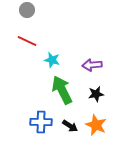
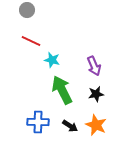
red line: moved 4 px right
purple arrow: moved 2 px right, 1 px down; rotated 108 degrees counterclockwise
blue cross: moved 3 px left
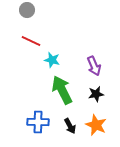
black arrow: rotated 28 degrees clockwise
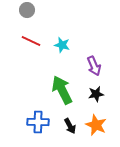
cyan star: moved 10 px right, 15 px up
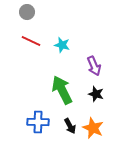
gray circle: moved 2 px down
black star: rotated 28 degrees clockwise
orange star: moved 3 px left, 3 px down
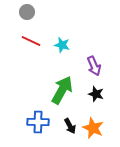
green arrow: rotated 56 degrees clockwise
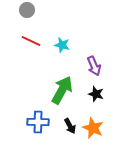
gray circle: moved 2 px up
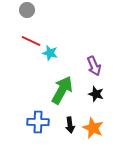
cyan star: moved 12 px left, 8 px down
black arrow: moved 1 px up; rotated 21 degrees clockwise
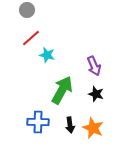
red line: moved 3 px up; rotated 66 degrees counterclockwise
cyan star: moved 3 px left, 2 px down
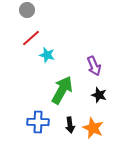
black star: moved 3 px right, 1 px down
